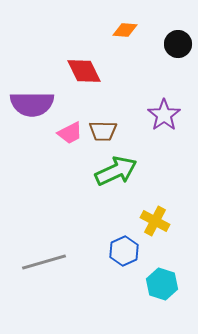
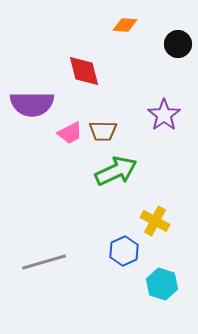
orange diamond: moved 5 px up
red diamond: rotated 12 degrees clockwise
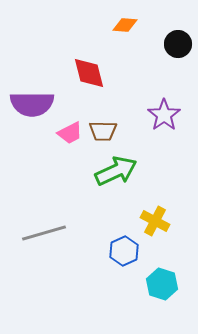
red diamond: moved 5 px right, 2 px down
gray line: moved 29 px up
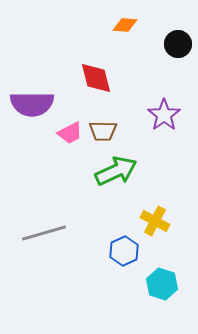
red diamond: moved 7 px right, 5 px down
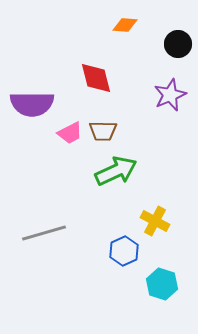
purple star: moved 6 px right, 20 px up; rotated 12 degrees clockwise
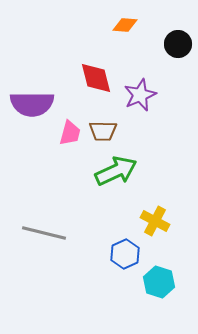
purple star: moved 30 px left
pink trapezoid: rotated 48 degrees counterclockwise
gray line: rotated 30 degrees clockwise
blue hexagon: moved 1 px right, 3 px down
cyan hexagon: moved 3 px left, 2 px up
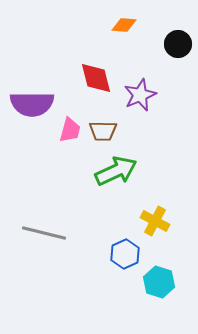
orange diamond: moved 1 px left
pink trapezoid: moved 3 px up
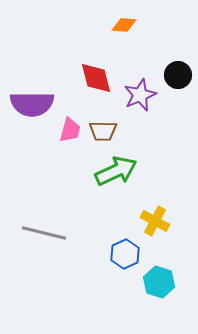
black circle: moved 31 px down
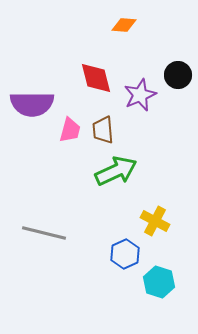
brown trapezoid: moved 1 px up; rotated 84 degrees clockwise
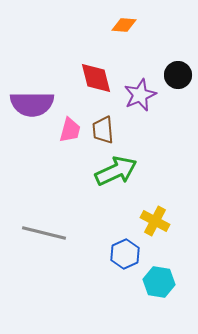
cyan hexagon: rotated 8 degrees counterclockwise
